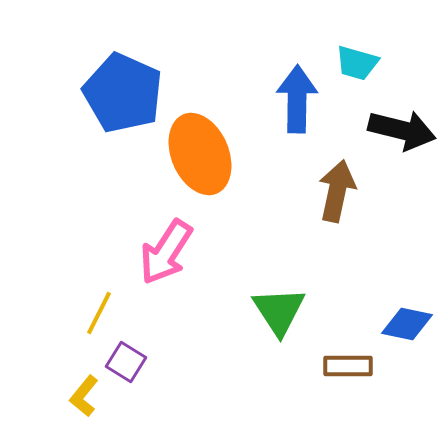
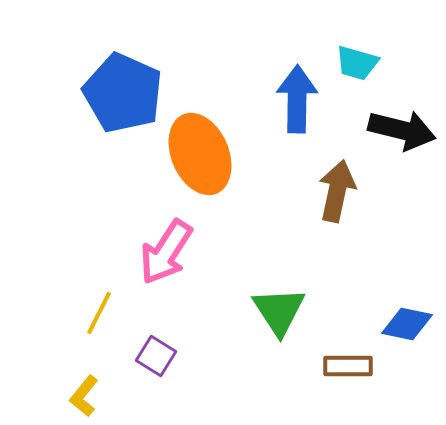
purple square: moved 30 px right, 6 px up
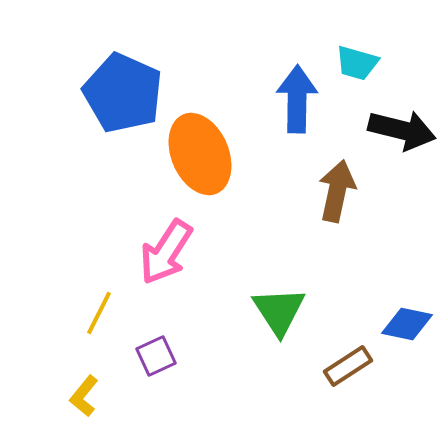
purple square: rotated 33 degrees clockwise
brown rectangle: rotated 33 degrees counterclockwise
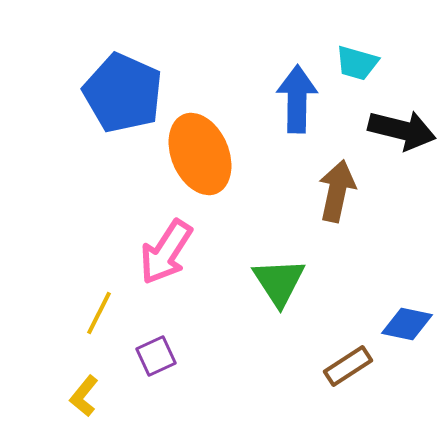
green triangle: moved 29 px up
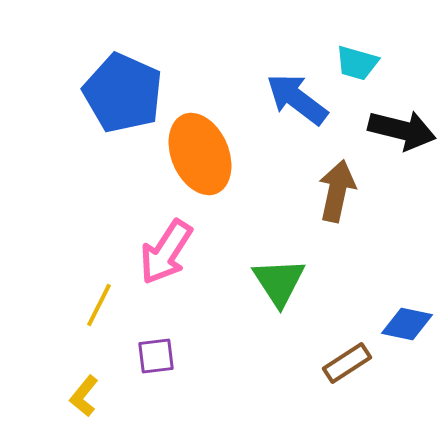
blue arrow: rotated 54 degrees counterclockwise
yellow line: moved 8 px up
purple square: rotated 18 degrees clockwise
brown rectangle: moved 1 px left, 3 px up
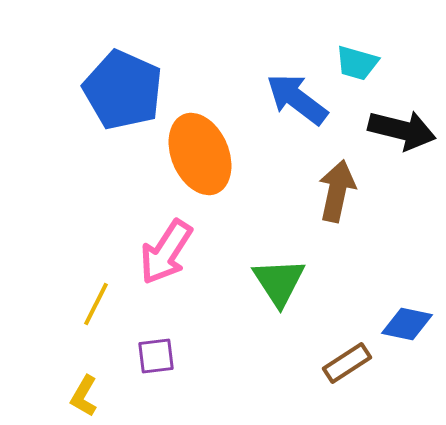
blue pentagon: moved 3 px up
yellow line: moved 3 px left, 1 px up
yellow L-shape: rotated 9 degrees counterclockwise
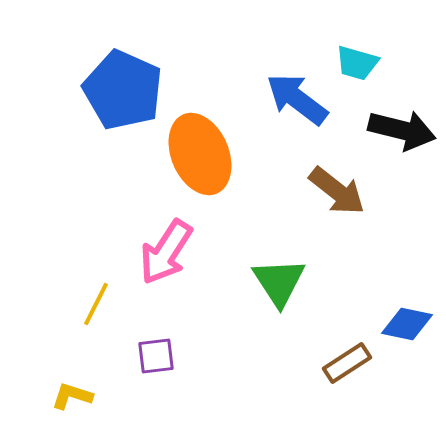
brown arrow: rotated 116 degrees clockwise
yellow L-shape: moved 12 px left; rotated 78 degrees clockwise
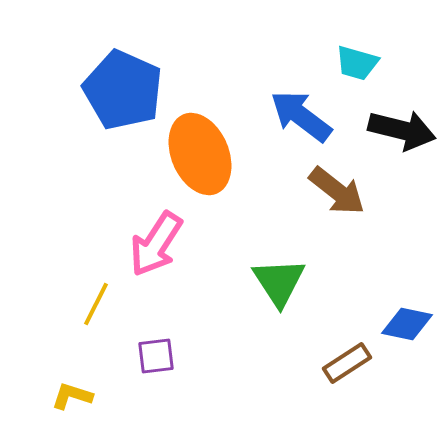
blue arrow: moved 4 px right, 17 px down
pink arrow: moved 10 px left, 8 px up
